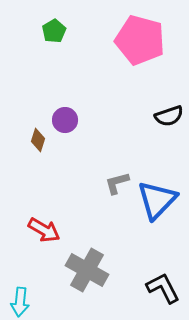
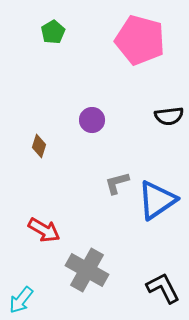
green pentagon: moved 1 px left, 1 px down
black semicircle: rotated 12 degrees clockwise
purple circle: moved 27 px right
brown diamond: moved 1 px right, 6 px down
blue triangle: rotated 12 degrees clockwise
cyan arrow: moved 1 px right, 2 px up; rotated 32 degrees clockwise
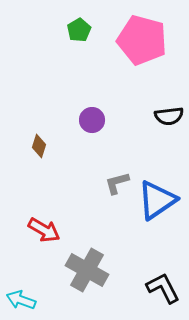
green pentagon: moved 26 px right, 2 px up
pink pentagon: moved 2 px right
cyan arrow: rotated 72 degrees clockwise
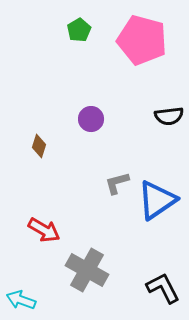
purple circle: moved 1 px left, 1 px up
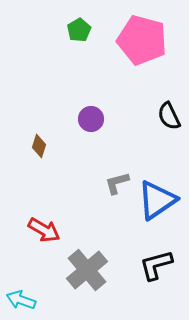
black semicircle: rotated 72 degrees clockwise
gray cross: rotated 21 degrees clockwise
black L-shape: moved 7 px left, 23 px up; rotated 78 degrees counterclockwise
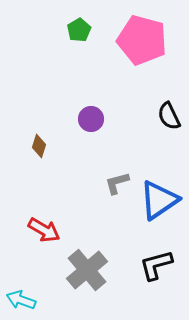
blue triangle: moved 2 px right
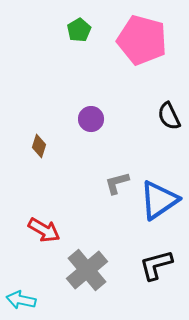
cyan arrow: rotated 8 degrees counterclockwise
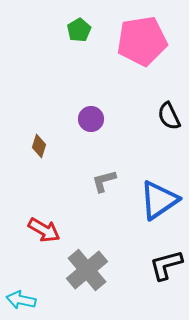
pink pentagon: moved 1 px down; rotated 24 degrees counterclockwise
gray L-shape: moved 13 px left, 2 px up
black L-shape: moved 10 px right
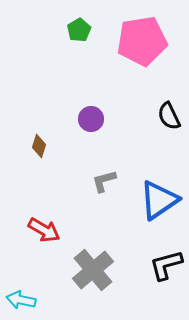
gray cross: moved 6 px right
